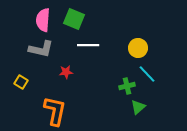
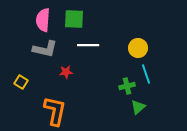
green square: rotated 20 degrees counterclockwise
gray L-shape: moved 4 px right
cyan line: moved 1 px left; rotated 24 degrees clockwise
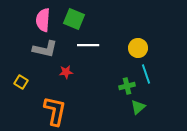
green square: rotated 20 degrees clockwise
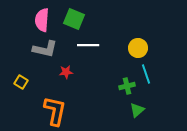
pink semicircle: moved 1 px left
green triangle: moved 1 px left, 3 px down
